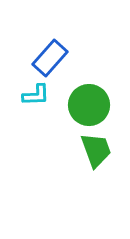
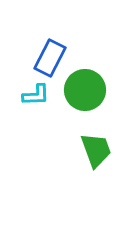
blue rectangle: rotated 15 degrees counterclockwise
green circle: moved 4 px left, 15 px up
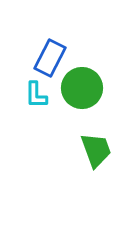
green circle: moved 3 px left, 2 px up
cyan L-shape: rotated 92 degrees clockwise
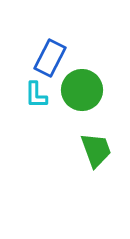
green circle: moved 2 px down
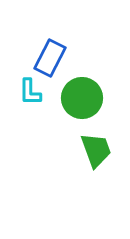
green circle: moved 8 px down
cyan L-shape: moved 6 px left, 3 px up
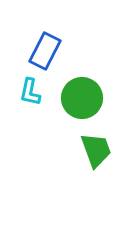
blue rectangle: moved 5 px left, 7 px up
cyan L-shape: rotated 12 degrees clockwise
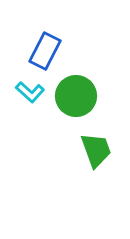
cyan L-shape: rotated 60 degrees counterclockwise
green circle: moved 6 px left, 2 px up
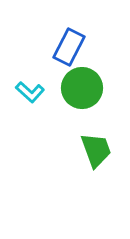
blue rectangle: moved 24 px right, 4 px up
green circle: moved 6 px right, 8 px up
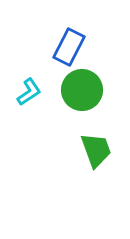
green circle: moved 2 px down
cyan L-shape: moved 1 px left; rotated 76 degrees counterclockwise
